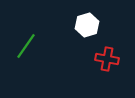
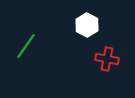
white hexagon: rotated 15 degrees counterclockwise
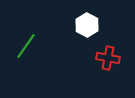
red cross: moved 1 px right, 1 px up
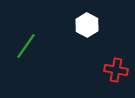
red cross: moved 8 px right, 12 px down
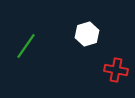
white hexagon: moved 9 px down; rotated 15 degrees clockwise
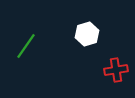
red cross: rotated 20 degrees counterclockwise
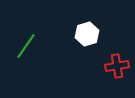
red cross: moved 1 px right, 4 px up
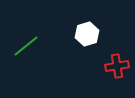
green line: rotated 16 degrees clockwise
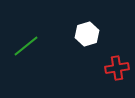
red cross: moved 2 px down
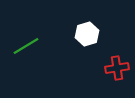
green line: rotated 8 degrees clockwise
